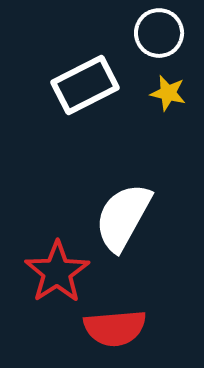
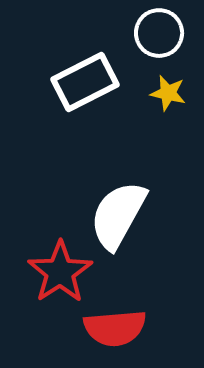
white rectangle: moved 3 px up
white semicircle: moved 5 px left, 2 px up
red star: moved 3 px right
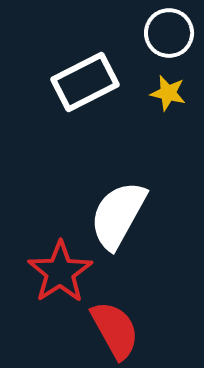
white circle: moved 10 px right
red semicircle: moved 2 px down; rotated 114 degrees counterclockwise
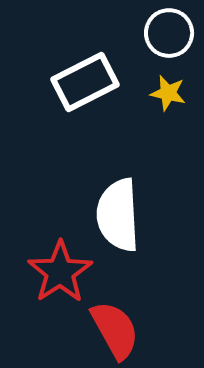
white semicircle: rotated 32 degrees counterclockwise
